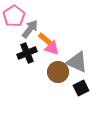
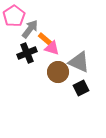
gray triangle: moved 2 px right
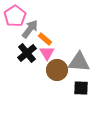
pink pentagon: moved 1 px right
pink triangle: moved 5 px left, 5 px down; rotated 42 degrees clockwise
black cross: rotated 18 degrees counterclockwise
gray triangle: rotated 20 degrees counterclockwise
brown circle: moved 1 px left, 2 px up
black square: rotated 28 degrees clockwise
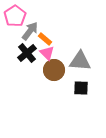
gray arrow: moved 2 px down
pink triangle: rotated 14 degrees counterclockwise
gray triangle: moved 1 px right, 1 px up
brown circle: moved 3 px left
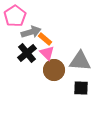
gray arrow: moved 1 px right, 1 px down; rotated 36 degrees clockwise
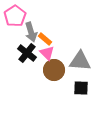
gray arrow: rotated 90 degrees clockwise
black cross: rotated 12 degrees counterclockwise
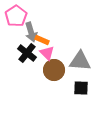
pink pentagon: moved 1 px right
orange rectangle: moved 3 px left, 1 px down; rotated 16 degrees counterclockwise
